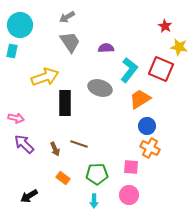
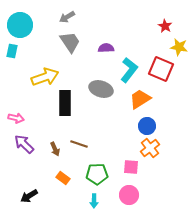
gray ellipse: moved 1 px right, 1 px down
orange cross: rotated 24 degrees clockwise
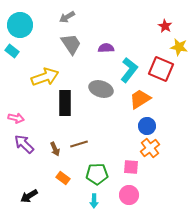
gray trapezoid: moved 1 px right, 2 px down
cyan rectangle: rotated 64 degrees counterclockwise
brown line: rotated 36 degrees counterclockwise
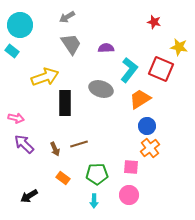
red star: moved 11 px left, 4 px up; rotated 16 degrees counterclockwise
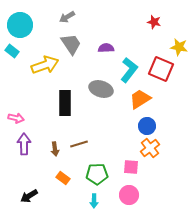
yellow arrow: moved 12 px up
purple arrow: rotated 45 degrees clockwise
brown arrow: rotated 16 degrees clockwise
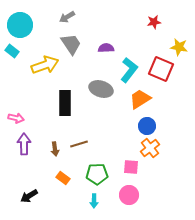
red star: rotated 24 degrees counterclockwise
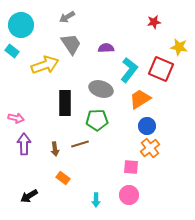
cyan circle: moved 1 px right
brown line: moved 1 px right
green pentagon: moved 54 px up
cyan arrow: moved 2 px right, 1 px up
